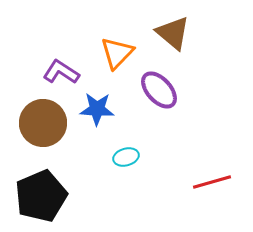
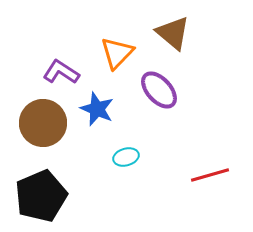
blue star: rotated 20 degrees clockwise
red line: moved 2 px left, 7 px up
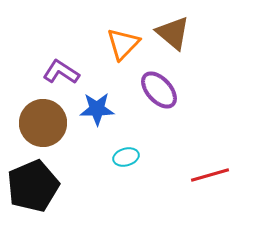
orange triangle: moved 6 px right, 9 px up
blue star: rotated 24 degrees counterclockwise
black pentagon: moved 8 px left, 10 px up
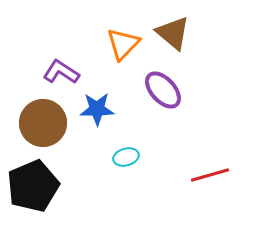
purple ellipse: moved 4 px right
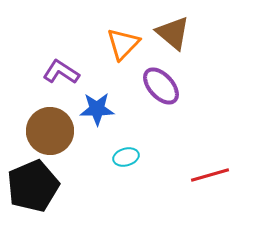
purple ellipse: moved 2 px left, 4 px up
brown circle: moved 7 px right, 8 px down
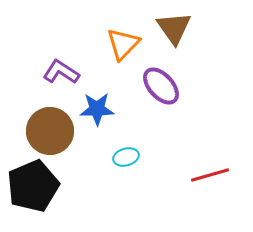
brown triangle: moved 1 px right, 5 px up; rotated 15 degrees clockwise
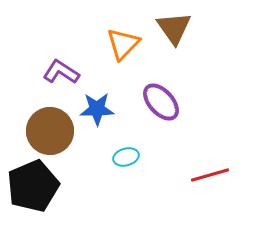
purple ellipse: moved 16 px down
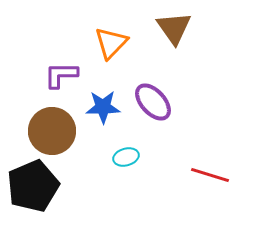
orange triangle: moved 12 px left, 1 px up
purple L-shape: moved 3 px down; rotated 33 degrees counterclockwise
purple ellipse: moved 8 px left
blue star: moved 6 px right, 2 px up
brown circle: moved 2 px right
red line: rotated 33 degrees clockwise
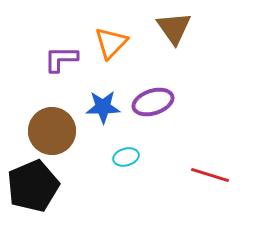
purple L-shape: moved 16 px up
purple ellipse: rotated 66 degrees counterclockwise
